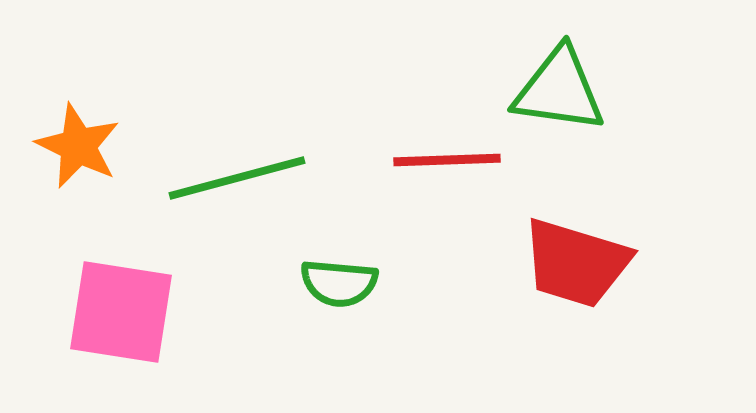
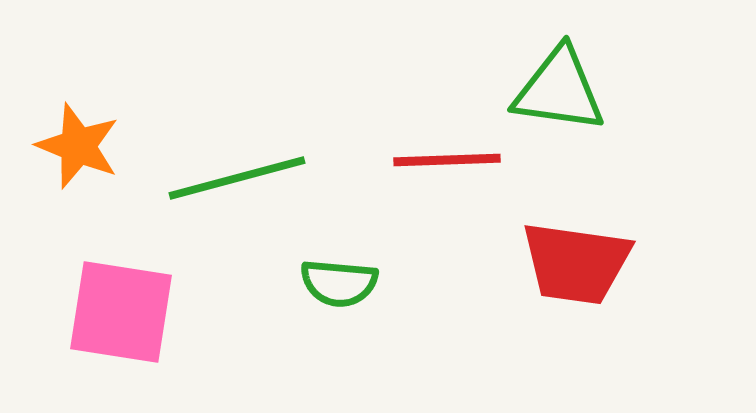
orange star: rotated 4 degrees counterclockwise
red trapezoid: rotated 9 degrees counterclockwise
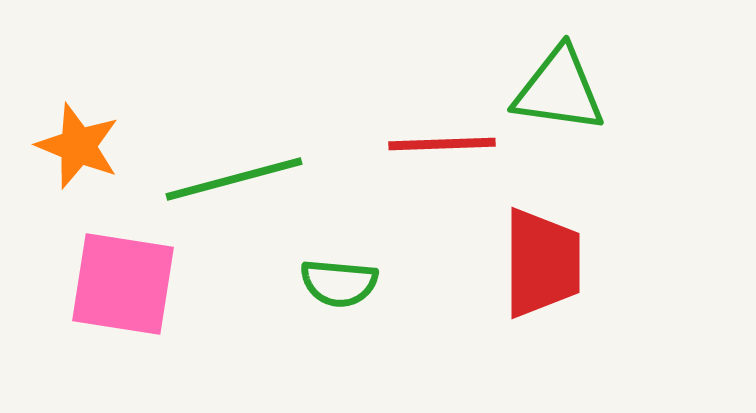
red line: moved 5 px left, 16 px up
green line: moved 3 px left, 1 px down
red trapezoid: moved 34 px left; rotated 98 degrees counterclockwise
pink square: moved 2 px right, 28 px up
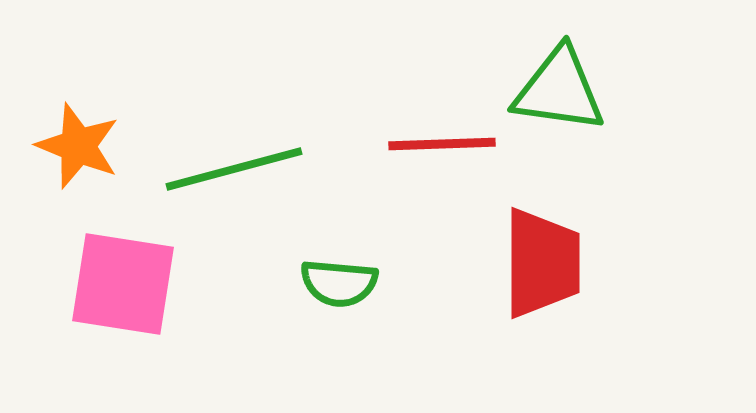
green line: moved 10 px up
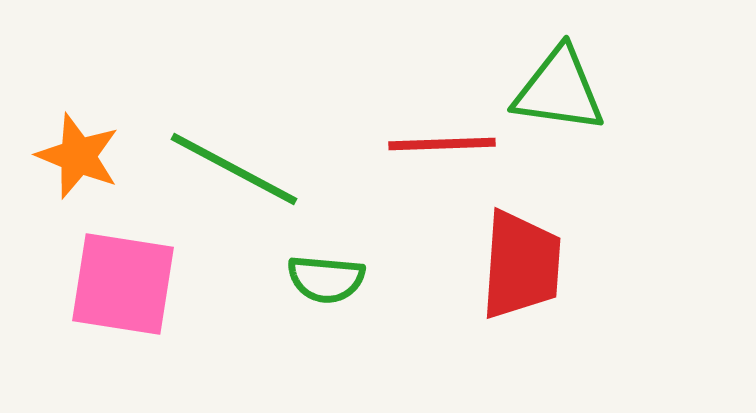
orange star: moved 10 px down
green line: rotated 43 degrees clockwise
red trapezoid: moved 21 px left, 2 px down; rotated 4 degrees clockwise
green semicircle: moved 13 px left, 4 px up
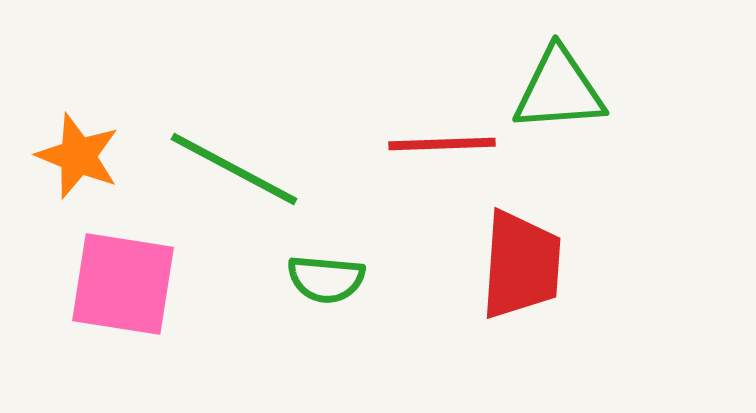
green triangle: rotated 12 degrees counterclockwise
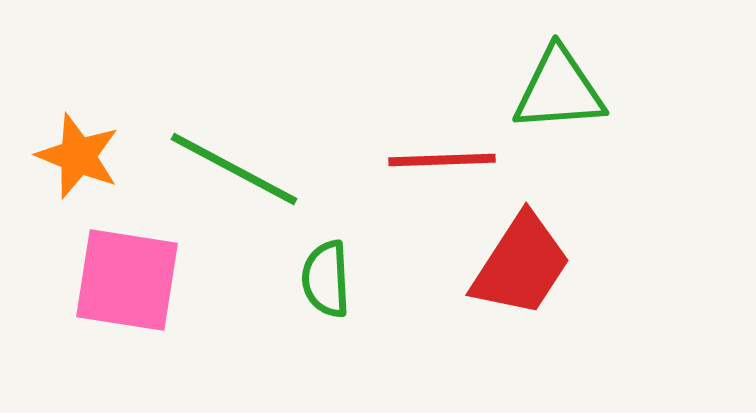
red line: moved 16 px down
red trapezoid: rotated 29 degrees clockwise
green semicircle: rotated 82 degrees clockwise
pink square: moved 4 px right, 4 px up
